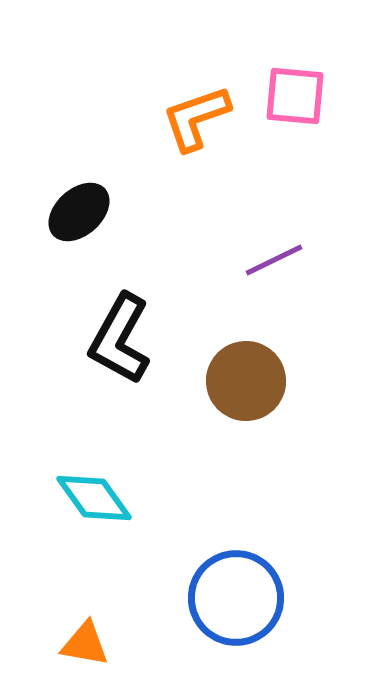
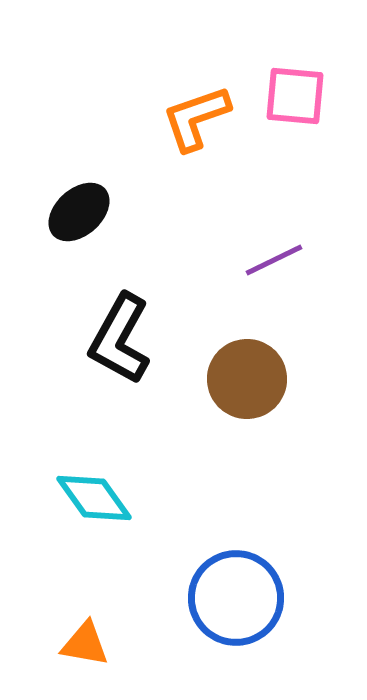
brown circle: moved 1 px right, 2 px up
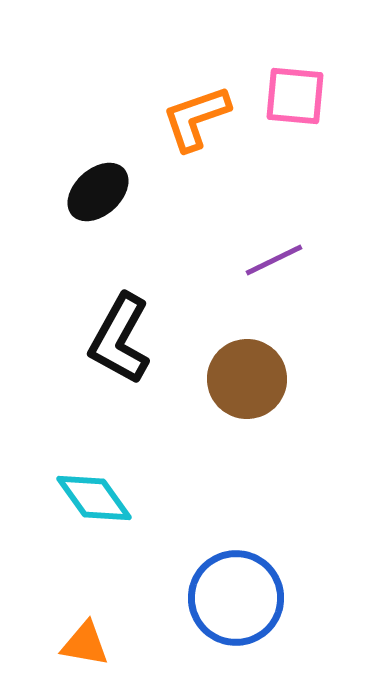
black ellipse: moved 19 px right, 20 px up
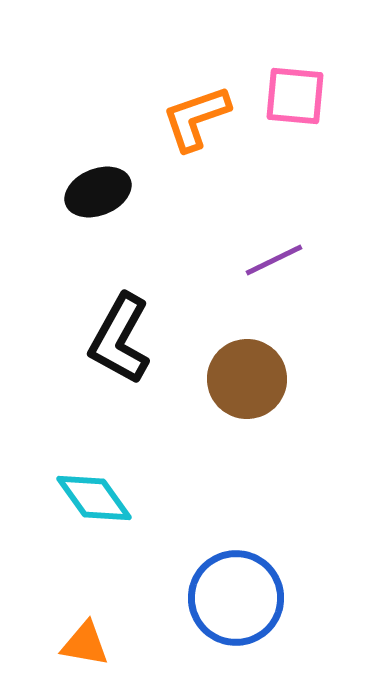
black ellipse: rotated 20 degrees clockwise
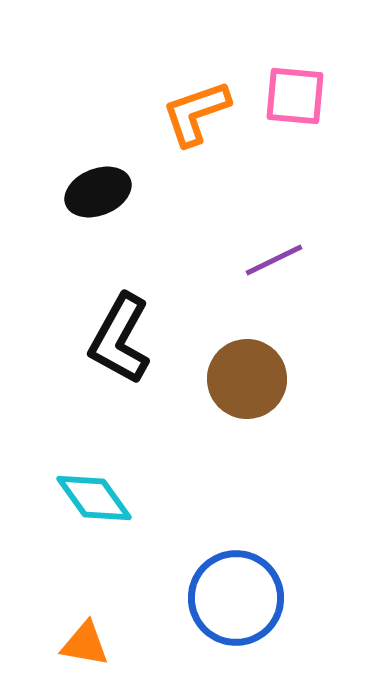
orange L-shape: moved 5 px up
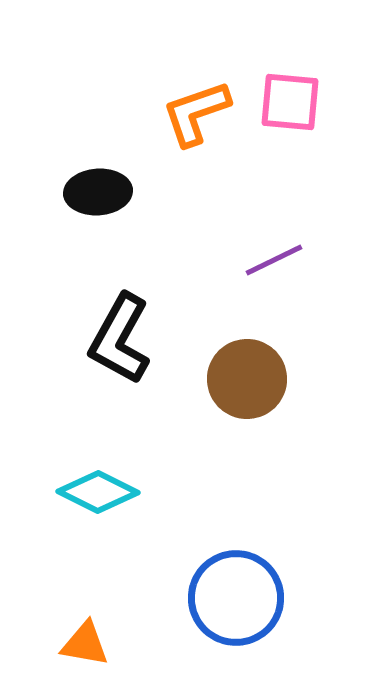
pink square: moved 5 px left, 6 px down
black ellipse: rotated 18 degrees clockwise
cyan diamond: moved 4 px right, 6 px up; rotated 28 degrees counterclockwise
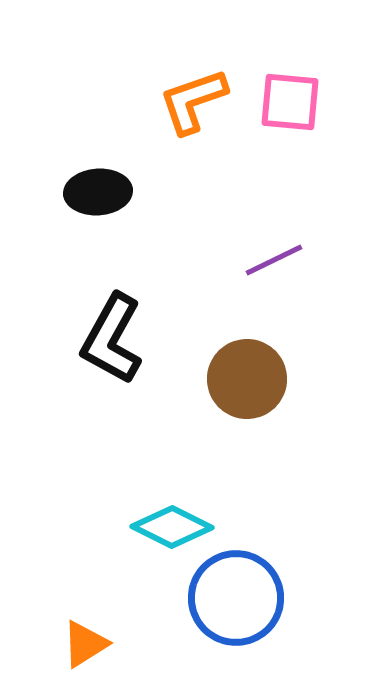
orange L-shape: moved 3 px left, 12 px up
black L-shape: moved 8 px left
cyan diamond: moved 74 px right, 35 px down
orange triangle: rotated 42 degrees counterclockwise
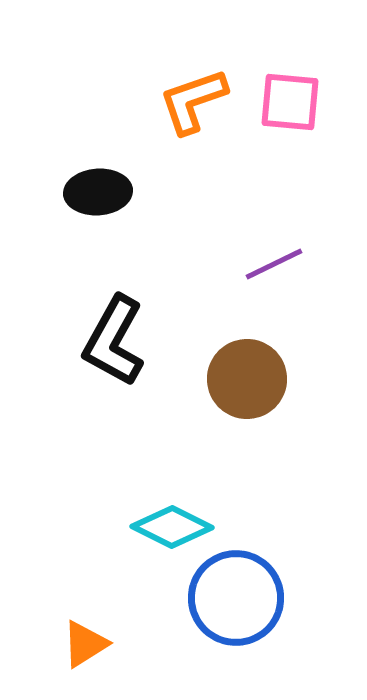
purple line: moved 4 px down
black L-shape: moved 2 px right, 2 px down
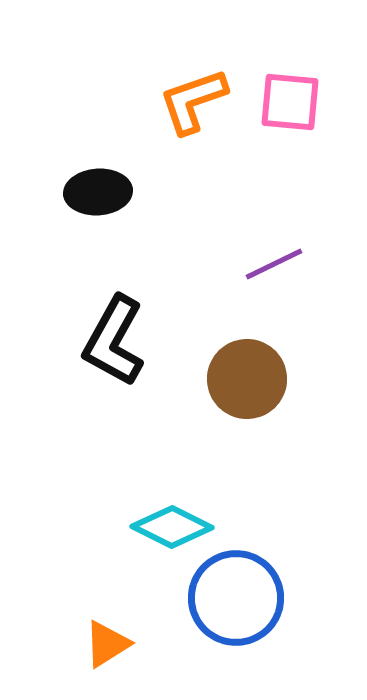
orange triangle: moved 22 px right
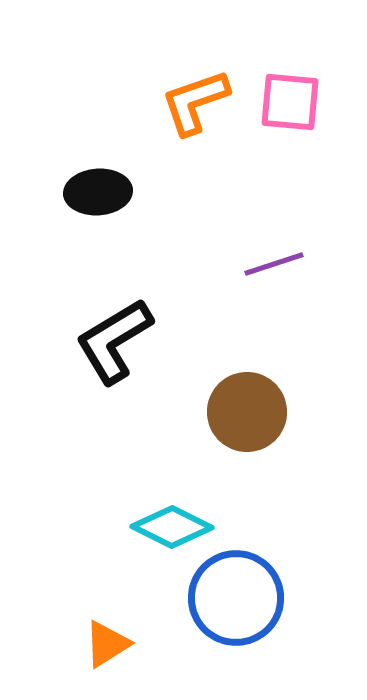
orange L-shape: moved 2 px right, 1 px down
purple line: rotated 8 degrees clockwise
black L-shape: rotated 30 degrees clockwise
brown circle: moved 33 px down
